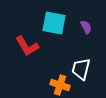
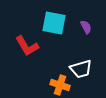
white trapezoid: rotated 120 degrees counterclockwise
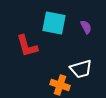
red L-shape: rotated 15 degrees clockwise
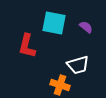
purple semicircle: rotated 24 degrees counterclockwise
red L-shape: rotated 30 degrees clockwise
white trapezoid: moved 3 px left, 4 px up
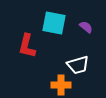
orange cross: moved 1 px right; rotated 18 degrees counterclockwise
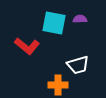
purple semicircle: moved 6 px left, 8 px up; rotated 40 degrees counterclockwise
red L-shape: rotated 65 degrees counterclockwise
orange cross: moved 3 px left
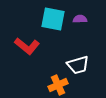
cyan square: moved 1 px left, 4 px up
orange cross: rotated 24 degrees counterclockwise
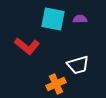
orange cross: moved 2 px left, 1 px up
